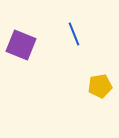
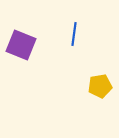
blue line: rotated 30 degrees clockwise
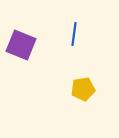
yellow pentagon: moved 17 px left, 3 px down
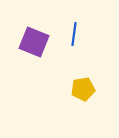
purple square: moved 13 px right, 3 px up
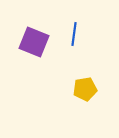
yellow pentagon: moved 2 px right
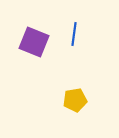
yellow pentagon: moved 10 px left, 11 px down
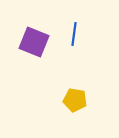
yellow pentagon: rotated 20 degrees clockwise
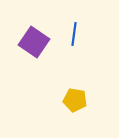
purple square: rotated 12 degrees clockwise
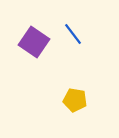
blue line: moved 1 px left; rotated 45 degrees counterclockwise
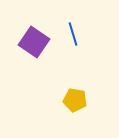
blue line: rotated 20 degrees clockwise
